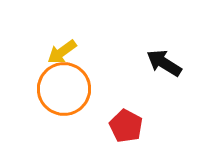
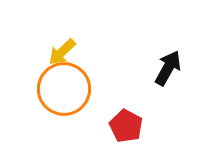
yellow arrow: rotated 8 degrees counterclockwise
black arrow: moved 4 px right, 5 px down; rotated 87 degrees clockwise
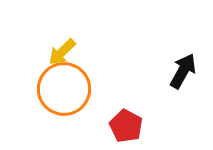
black arrow: moved 15 px right, 3 px down
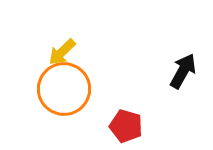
red pentagon: rotated 12 degrees counterclockwise
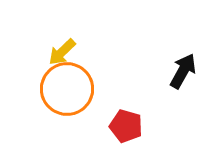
orange circle: moved 3 px right
